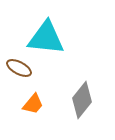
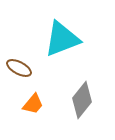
cyan triangle: moved 16 px right, 1 px down; rotated 27 degrees counterclockwise
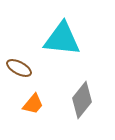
cyan triangle: rotated 27 degrees clockwise
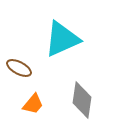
cyan triangle: rotated 30 degrees counterclockwise
gray diamond: rotated 30 degrees counterclockwise
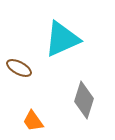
gray diamond: moved 2 px right; rotated 9 degrees clockwise
orange trapezoid: moved 17 px down; rotated 105 degrees clockwise
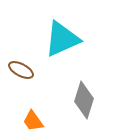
brown ellipse: moved 2 px right, 2 px down
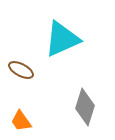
gray diamond: moved 1 px right, 7 px down
orange trapezoid: moved 12 px left
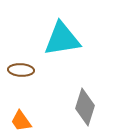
cyan triangle: rotated 15 degrees clockwise
brown ellipse: rotated 25 degrees counterclockwise
